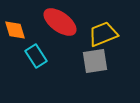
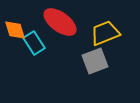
yellow trapezoid: moved 2 px right, 1 px up
cyan rectangle: moved 2 px left, 13 px up
gray square: rotated 12 degrees counterclockwise
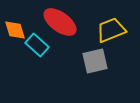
yellow trapezoid: moved 6 px right, 3 px up
cyan rectangle: moved 3 px right, 2 px down; rotated 15 degrees counterclockwise
gray square: rotated 8 degrees clockwise
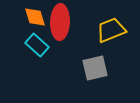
red ellipse: rotated 56 degrees clockwise
orange diamond: moved 20 px right, 13 px up
gray square: moved 7 px down
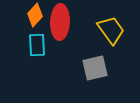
orange diamond: moved 2 px up; rotated 60 degrees clockwise
yellow trapezoid: rotated 76 degrees clockwise
cyan rectangle: rotated 45 degrees clockwise
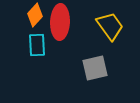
yellow trapezoid: moved 1 px left, 4 px up
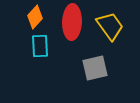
orange diamond: moved 2 px down
red ellipse: moved 12 px right
cyan rectangle: moved 3 px right, 1 px down
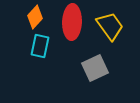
cyan rectangle: rotated 15 degrees clockwise
gray square: rotated 12 degrees counterclockwise
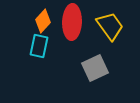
orange diamond: moved 8 px right, 4 px down
cyan rectangle: moved 1 px left
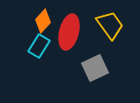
red ellipse: moved 3 px left, 10 px down; rotated 12 degrees clockwise
yellow trapezoid: moved 1 px up
cyan rectangle: rotated 20 degrees clockwise
